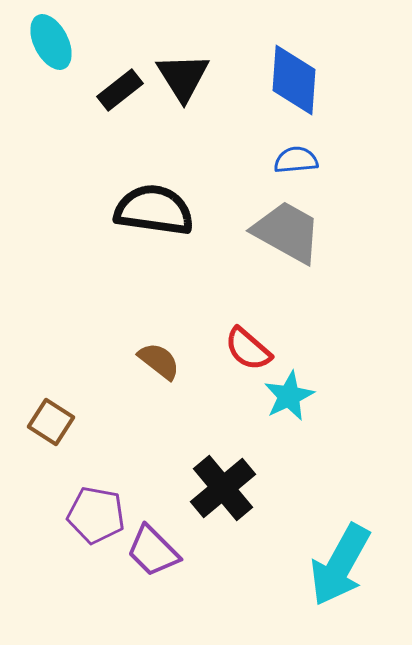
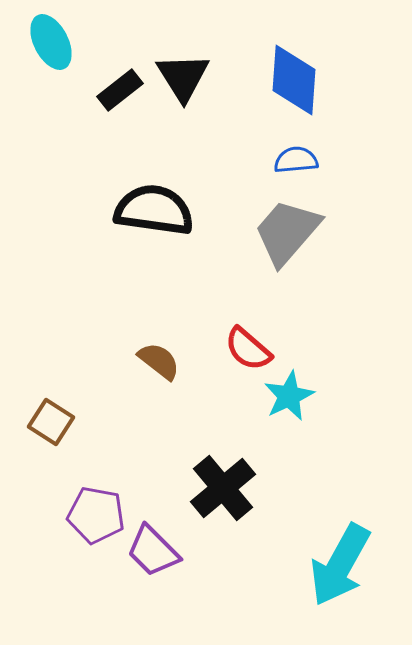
gray trapezoid: rotated 78 degrees counterclockwise
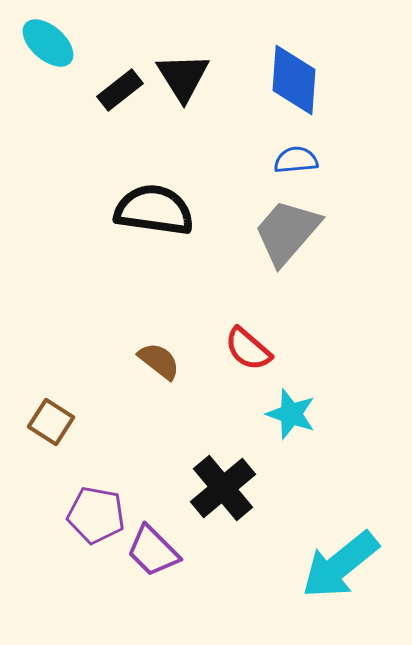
cyan ellipse: moved 3 px left, 1 px down; rotated 22 degrees counterclockwise
cyan star: moved 2 px right, 18 px down; rotated 27 degrees counterclockwise
cyan arrow: rotated 22 degrees clockwise
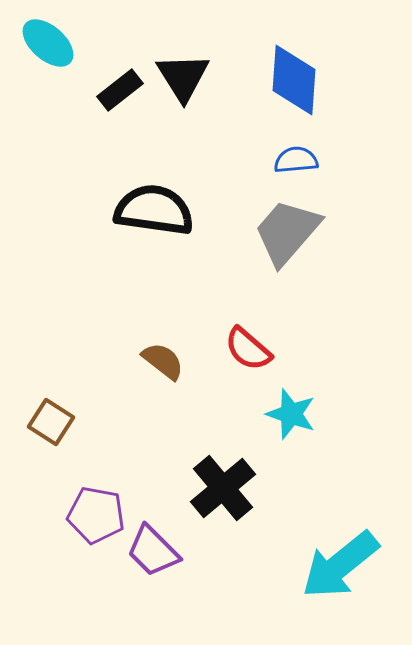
brown semicircle: moved 4 px right
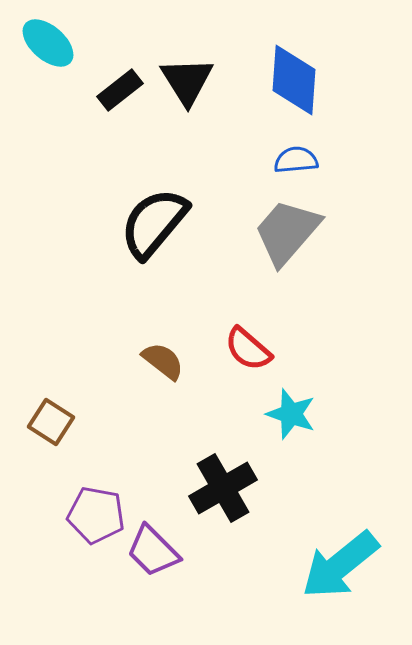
black triangle: moved 4 px right, 4 px down
black semicircle: moved 13 px down; rotated 58 degrees counterclockwise
black cross: rotated 10 degrees clockwise
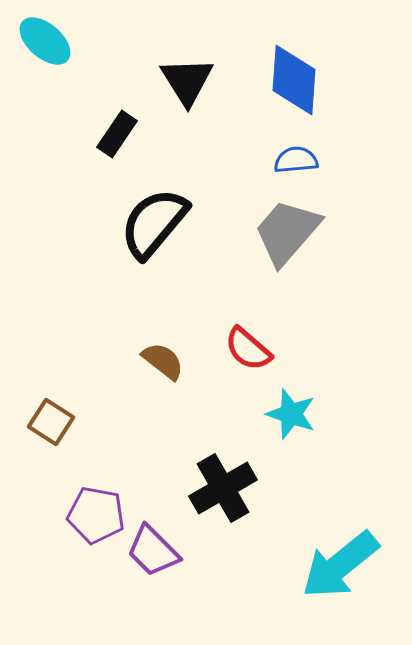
cyan ellipse: moved 3 px left, 2 px up
black rectangle: moved 3 px left, 44 px down; rotated 18 degrees counterclockwise
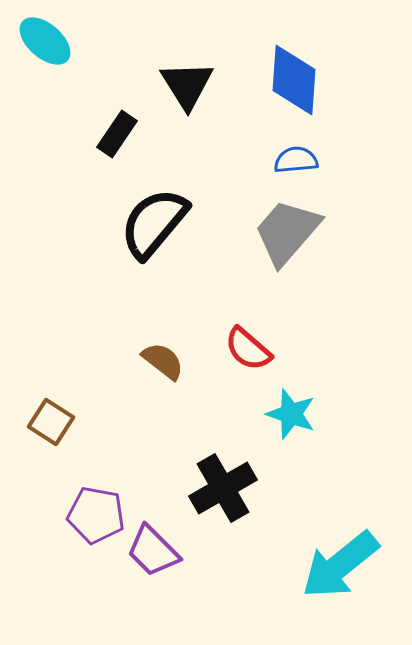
black triangle: moved 4 px down
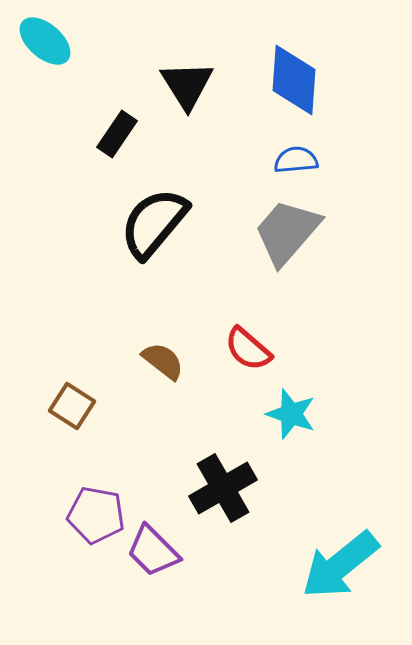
brown square: moved 21 px right, 16 px up
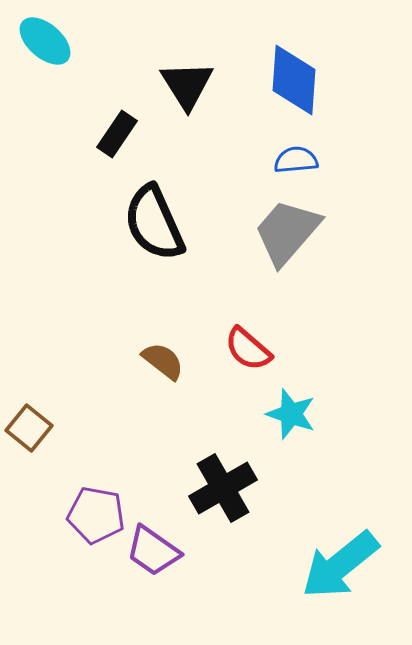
black semicircle: rotated 64 degrees counterclockwise
brown square: moved 43 px left, 22 px down; rotated 6 degrees clockwise
purple trapezoid: rotated 10 degrees counterclockwise
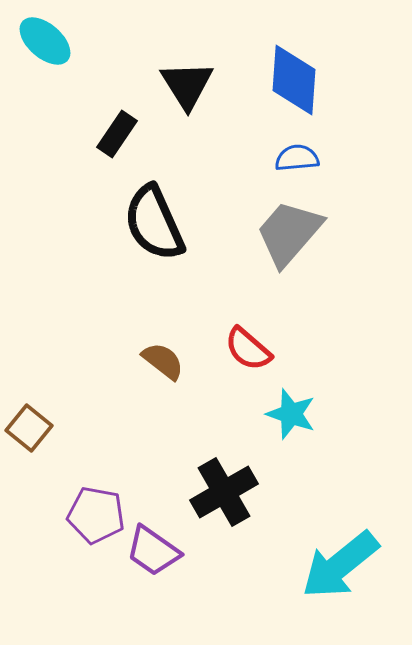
blue semicircle: moved 1 px right, 2 px up
gray trapezoid: moved 2 px right, 1 px down
black cross: moved 1 px right, 4 px down
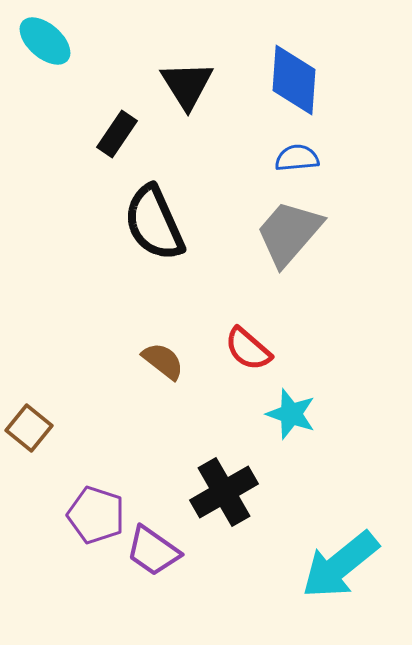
purple pentagon: rotated 8 degrees clockwise
